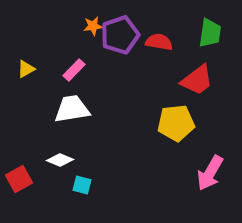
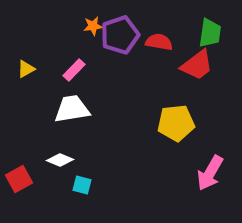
red trapezoid: moved 15 px up
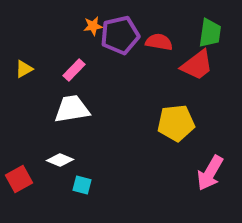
purple pentagon: rotated 6 degrees clockwise
yellow triangle: moved 2 px left
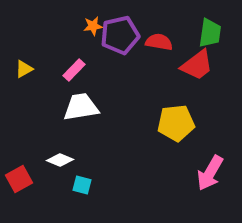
white trapezoid: moved 9 px right, 2 px up
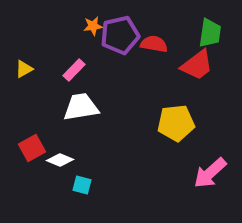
red semicircle: moved 5 px left, 2 px down
pink arrow: rotated 18 degrees clockwise
red square: moved 13 px right, 31 px up
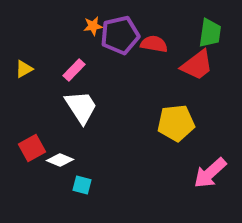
white trapezoid: rotated 66 degrees clockwise
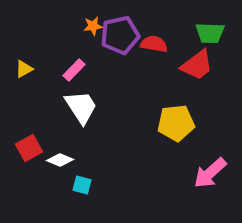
green trapezoid: rotated 84 degrees clockwise
red square: moved 3 px left
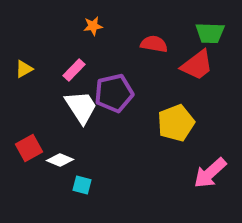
purple pentagon: moved 6 px left, 58 px down
yellow pentagon: rotated 15 degrees counterclockwise
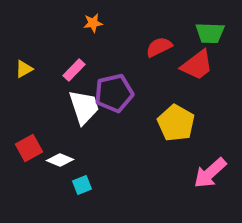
orange star: moved 3 px up
red semicircle: moved 5 px right, 3 px down; rotated 36 degrees counterclockwise
white trapezoid: moved 3 px right; rotated 15 degrees clockwise
yellow pentagon: rotated 21 degrees counterclockwise
cyan square: rotated 36 degrees counterclockwise
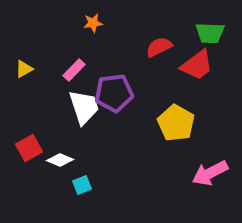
purple pentagon: rotated 6 degrees clockwise
pink arrow: rotated 15 degrees clockwise
